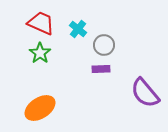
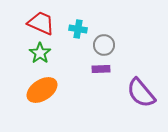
cyan cross: rotated 30 degrees counterclockwise
purple semicircle: moved 4 px left
orange ellipse: moved 2 px right, 18 px up
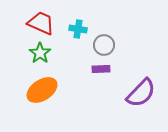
purple semicircle: rotated 96 degrees counterclockwise
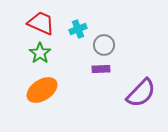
cyan cross: rotated 30 degrees counterclockwise
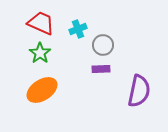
gray circle: moved 1 px left
purple semicircle: moved 2 px left, 2 px up; rotated 32 degrees counterclockwise
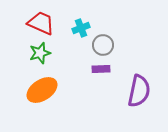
cyan cross: moved 3 px right, 1 px up
green star: rotated 20 degrees clockwise
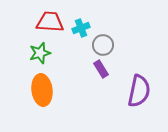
red trapezoid: moved 9 px right, 1 px up; rotated 20 degrees counterclockwise
purple rectangle: rotated 60 degrees clockwise
orange ellipse: rotated 64 degrees counterclockwise
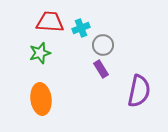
orange ellipse: moved 1 px left, 9 px down
